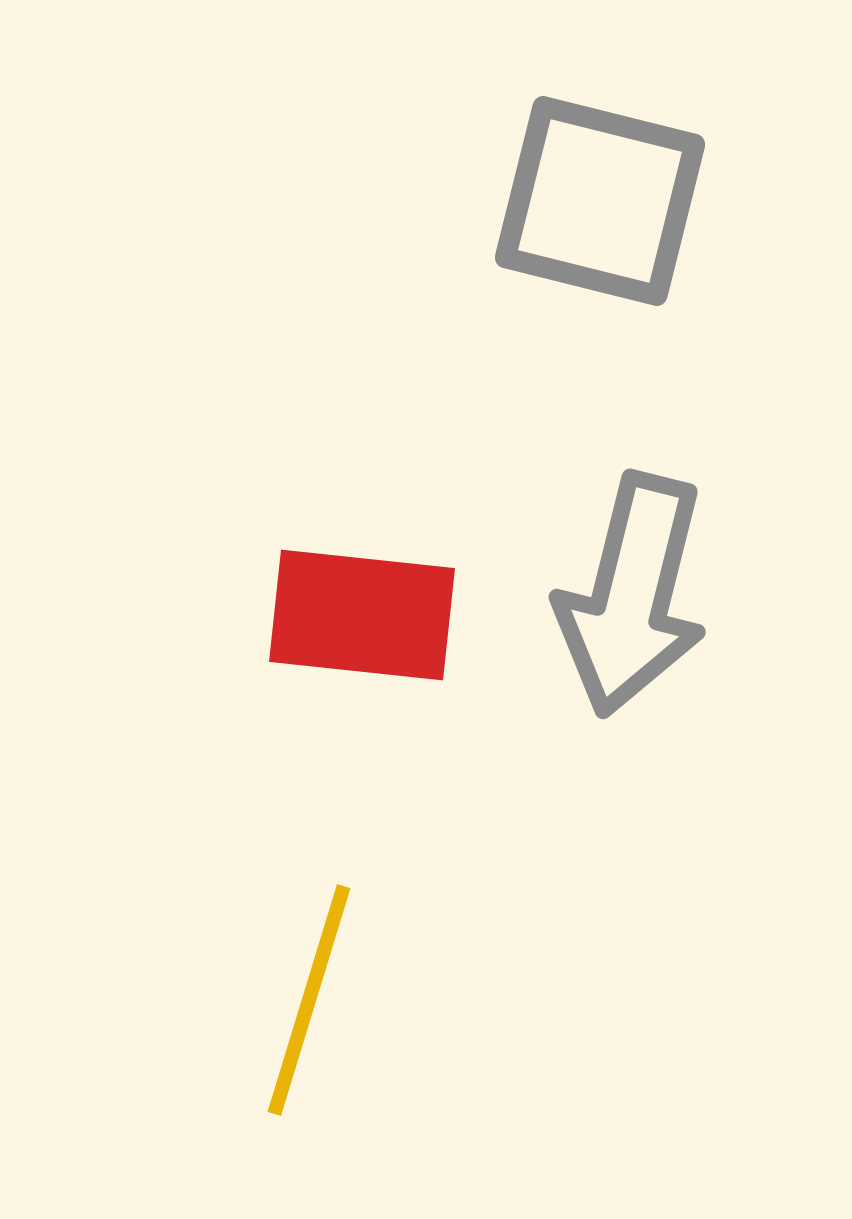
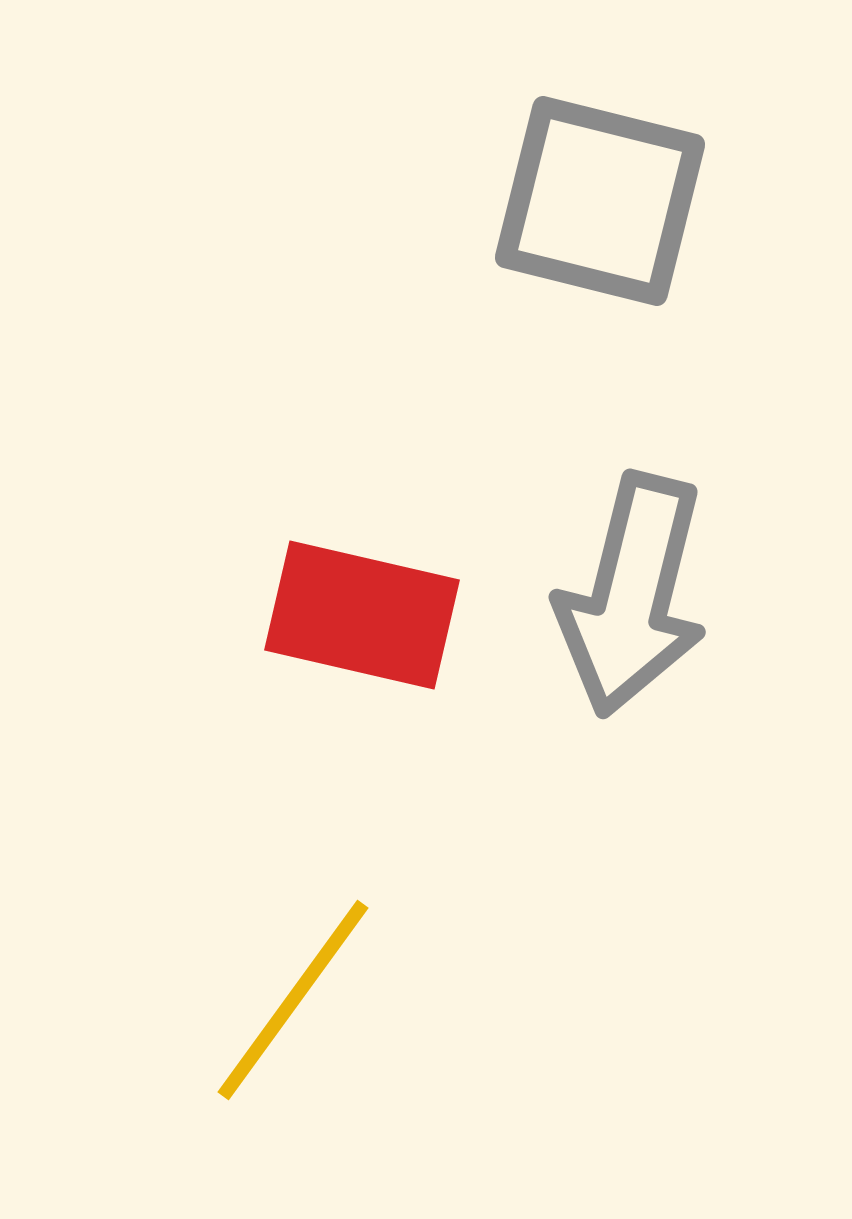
red rectangle: rotated 7 degrees clockwise
yellow line: moved 16 px left; rotated 19 degrees clockwise
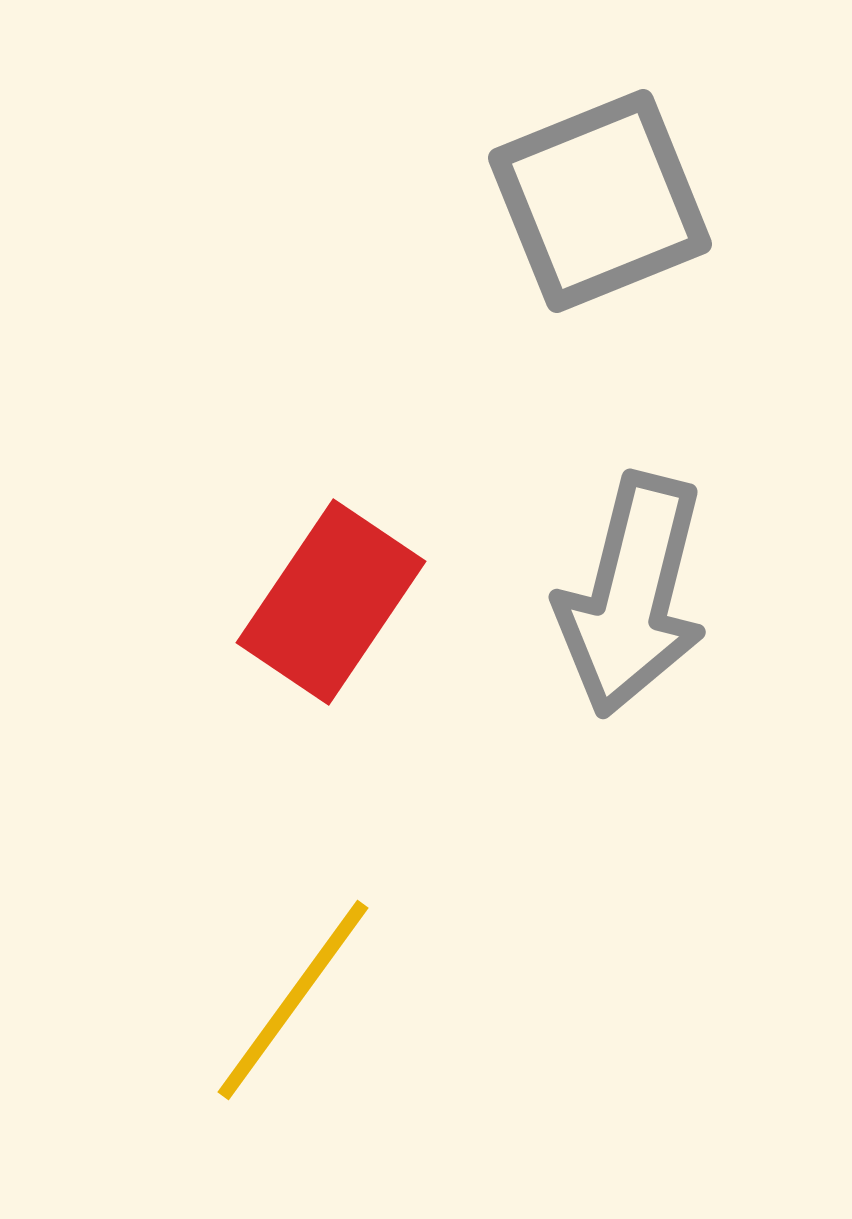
gray square: rotated 36 degrees counterclockwise
red rectangle: moved 31 px left, 13 px up; rotated 69 degrees counterclockwise
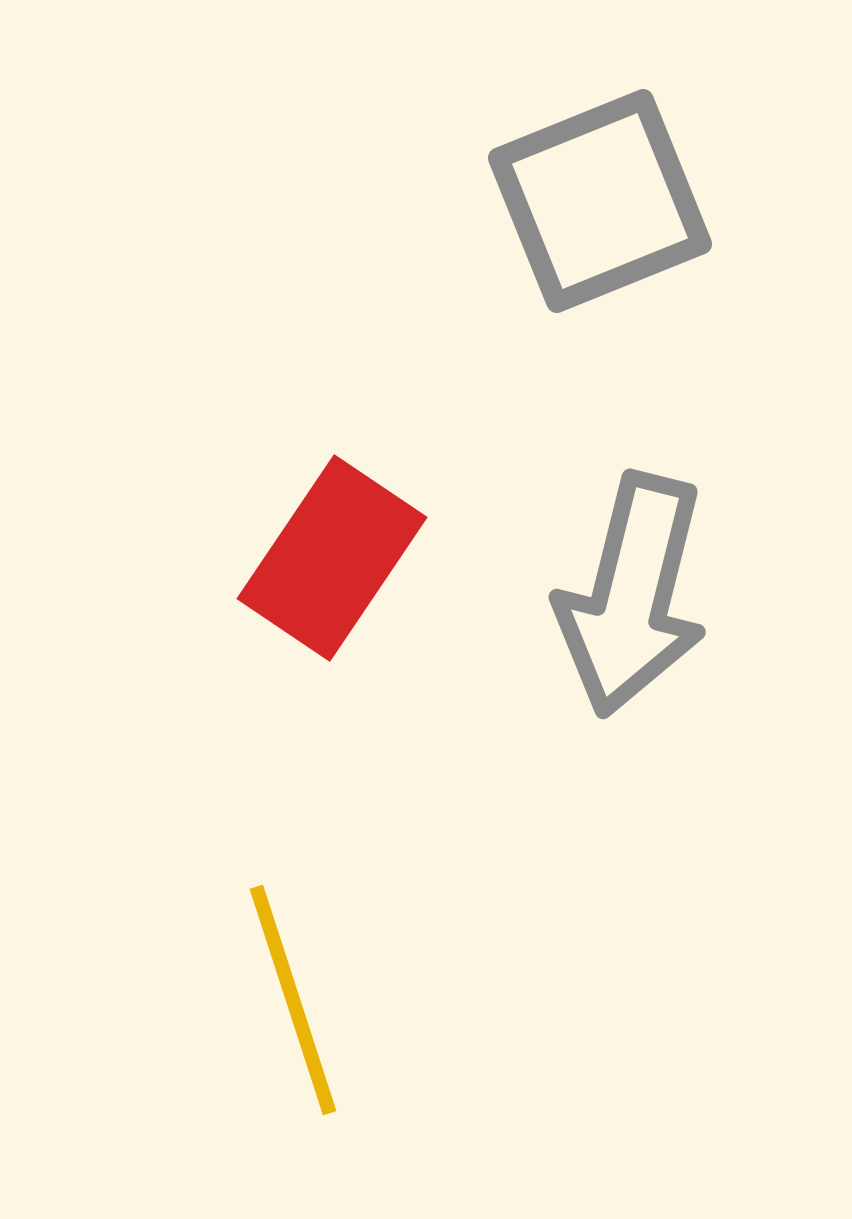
red rectangle: moved 1 px right, 44 px up
yellow line: rotated 54 degrees counterclockwise
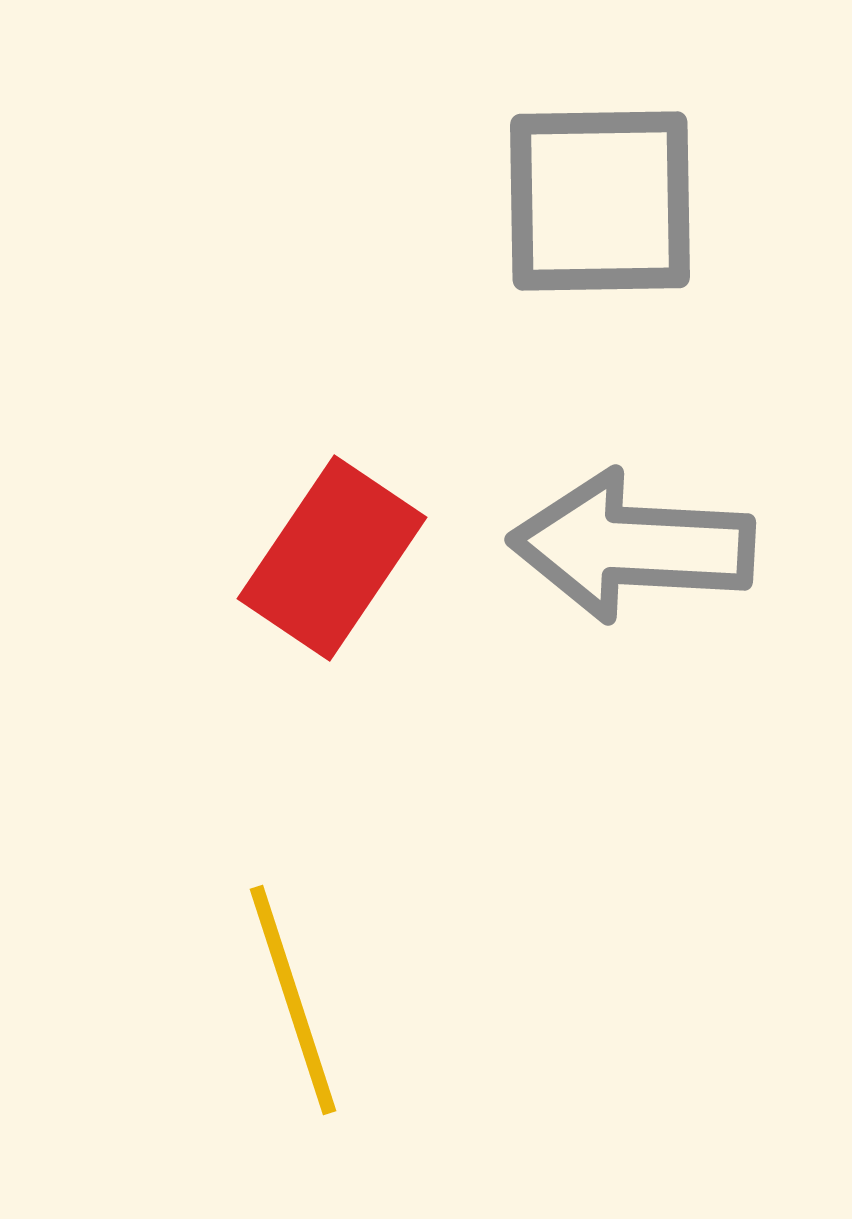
gray square: rotated 21 degrees clockwise
gray arrow: moved 49 px up; rotated 79 degrees clockwise
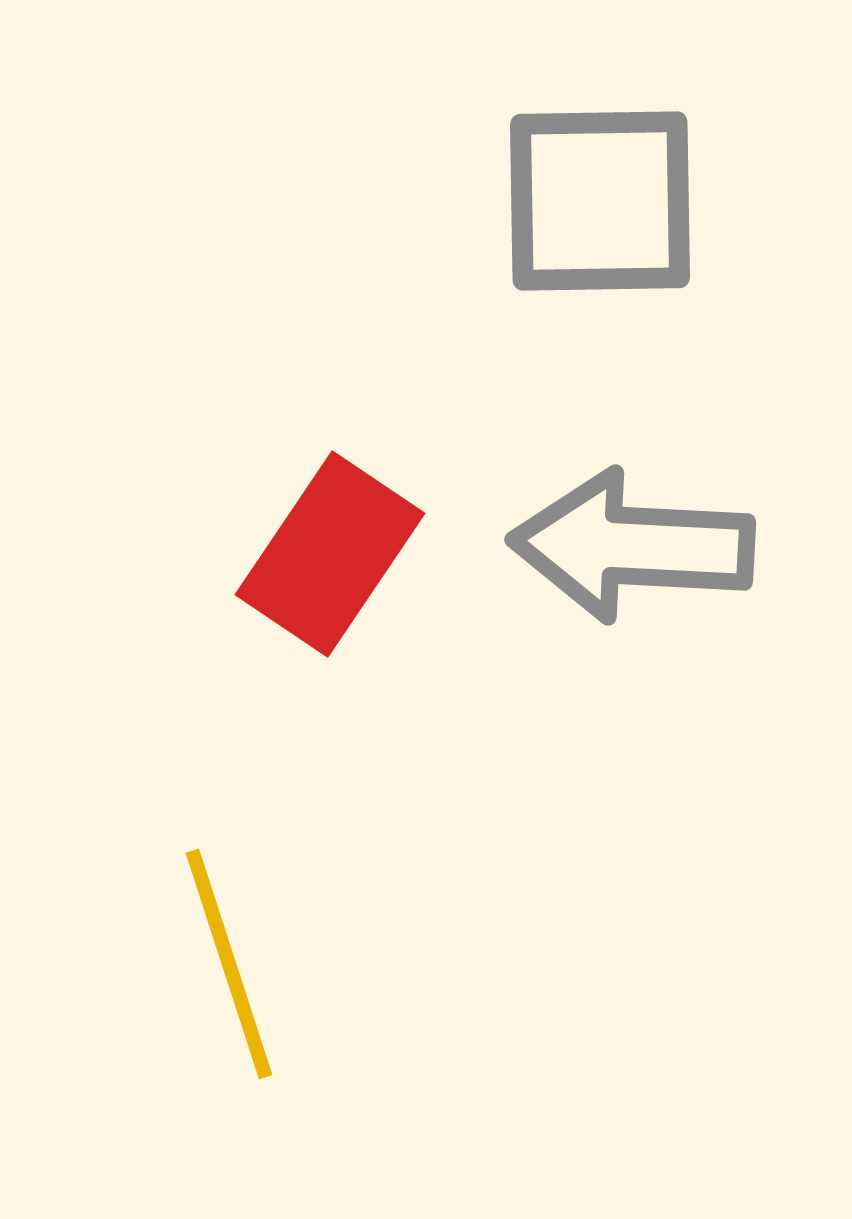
red rectangle: moved 2 px left, 4 px up
yellow line: moved 64 px left, 36 px up
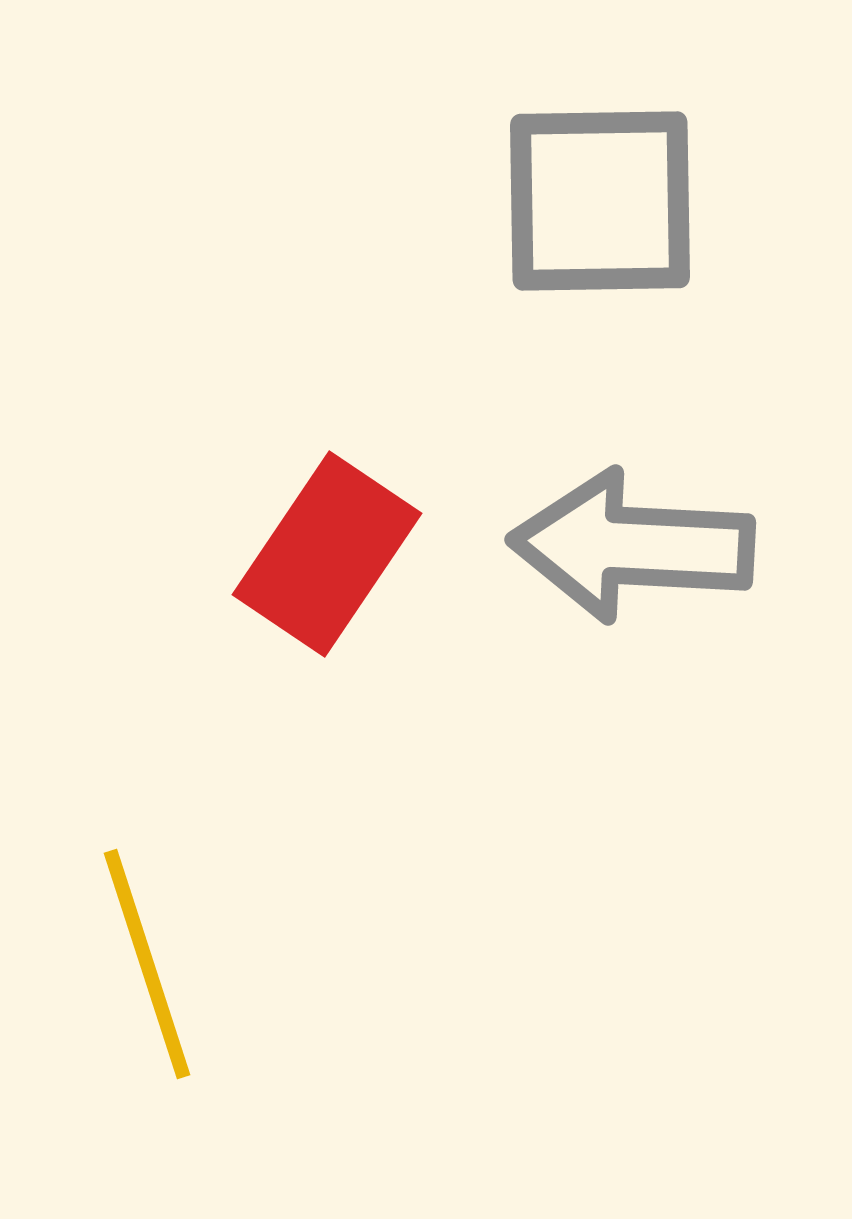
red rectangle: moved 3 px left
yellow line: moved 82 px left
